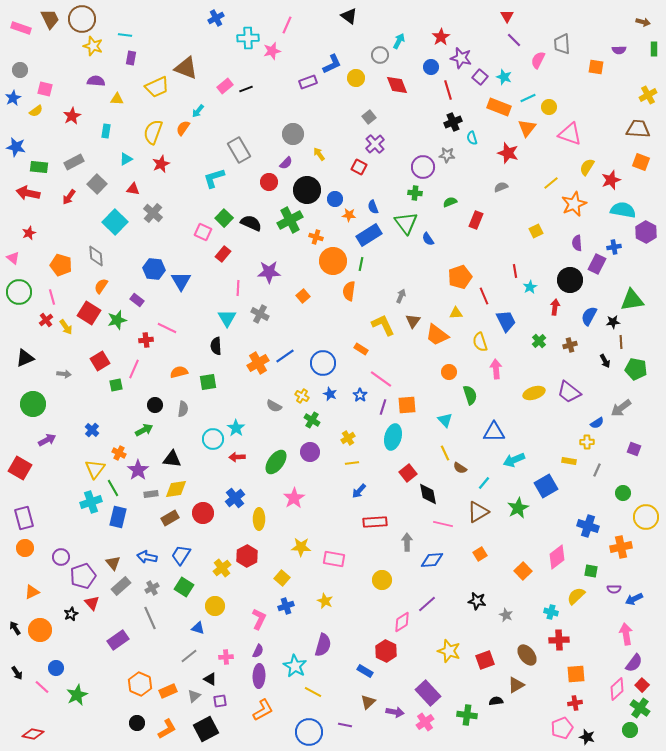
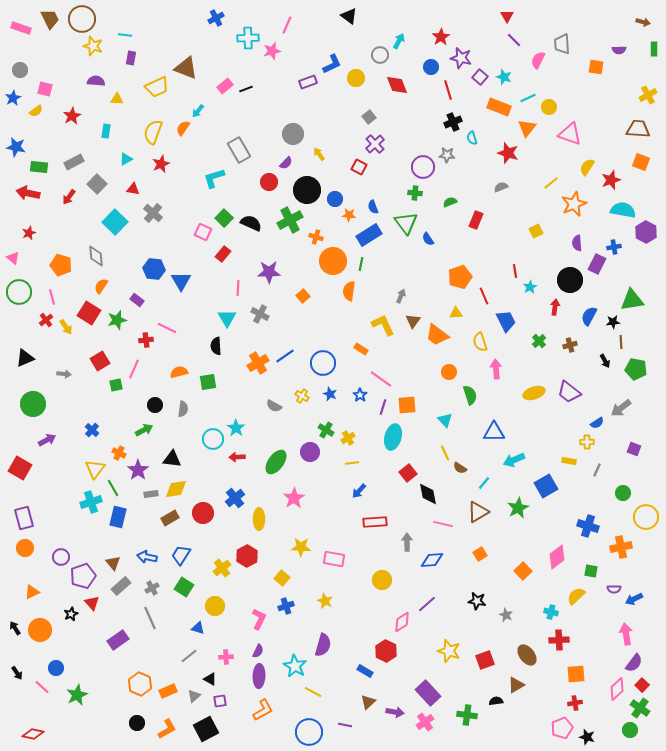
green cross at (312, 420): moved 14 px right, 10 px down
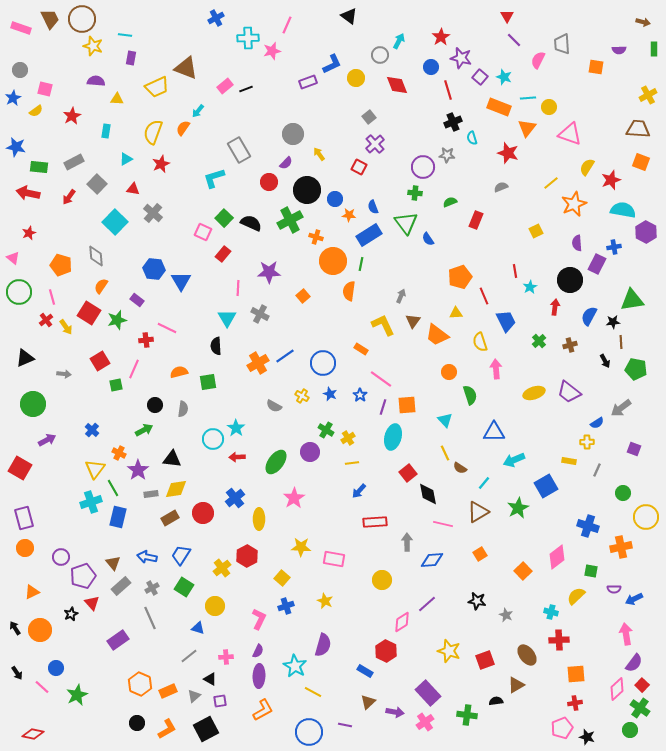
cyan line at (528, 98): rotated 21 degrees clockwise
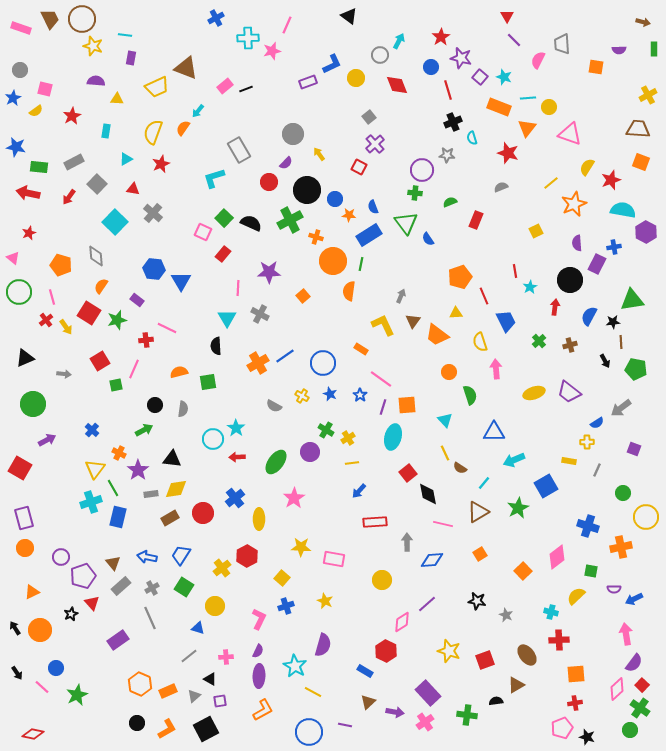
purple circle at (423, 167): moved 1 px left, 3 px down
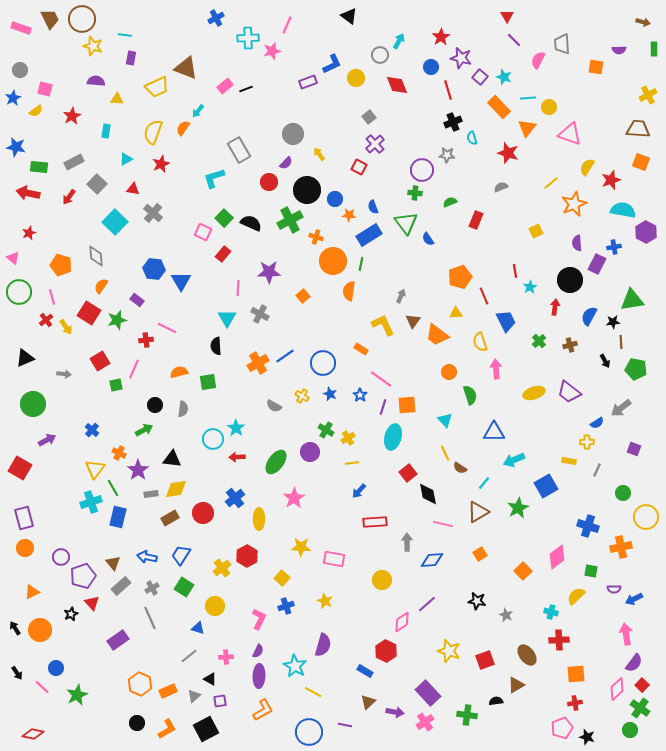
orange rectangle at (499, 107): rotated 25 degrees clockwise
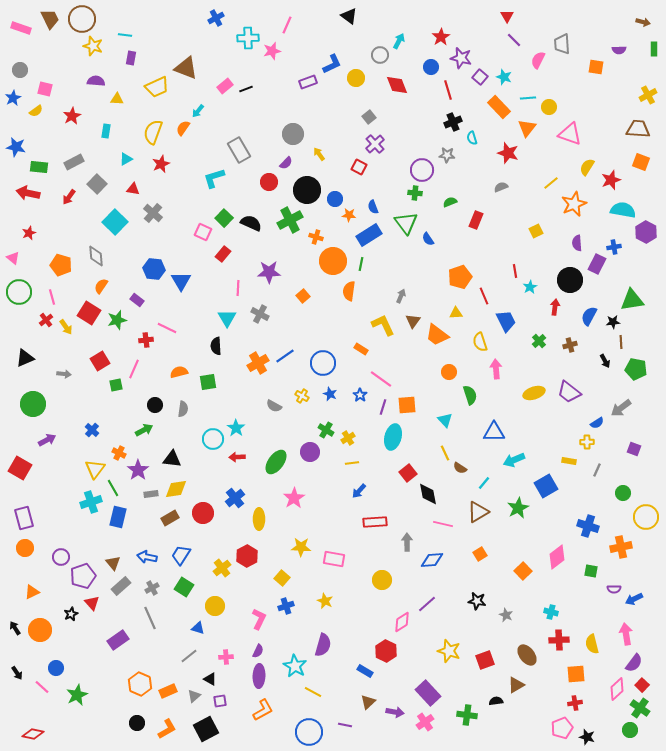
yellow semicircle at (576, 596): moved 16 px right, 48 px down; rotated 60 degrees counterclockwise
